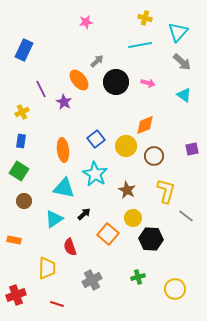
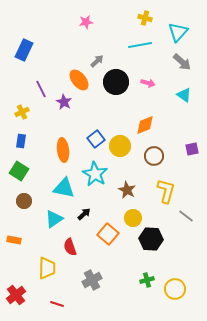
yellow circle at (126, 146): moved 6 px left
green cross at (138, 277): moved 9 px right, 3 px down
red cross at (16, 295): rotated 18 degrees counterclockwise
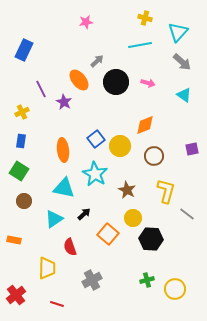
gray line at (186, 216): moved 1 px right, 2 px up
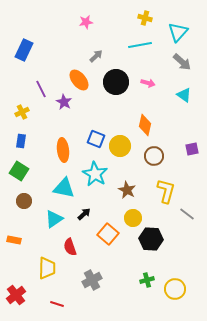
gray arrow at (97, 61): moved 1 px left, 5 px up
orange diamond at (145, 125): rotated 55 degrees counterclockwise
blue square at (96, 139): rotated 30 degrees counterclockwise
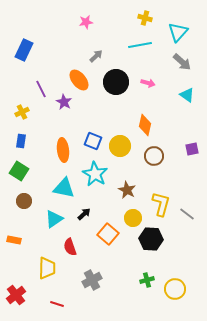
cyan triangle at (184, 95): moved 3 px right
blue square at (96, 139): moved 3 px left, 2 px down
yellow L-shape at (166, 191): moved 5 px left, 13 px down
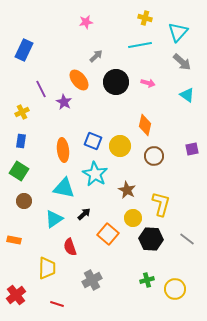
gray line at (187, 214): moved 25 px down
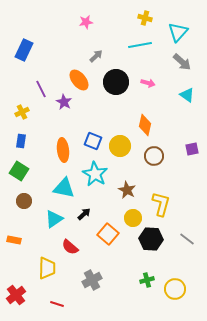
red semicircle at (70, 247): rotated 30 degrees counterclockwise
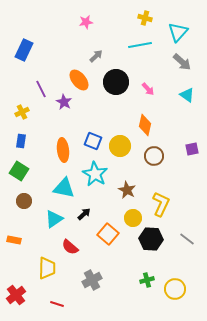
pink arrow at (148, 83): moved 6 px down; rotated 32 degrees clockwise
yellow L-shape at (161, 204): rotated 10 degrees clockwise
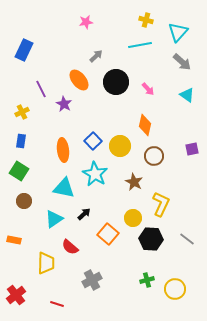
yellow cross at (145, 18): moved 1 px right, 2 px down
purple star at (64, 102): moved 2 px down
blue square at (93, 141): rotated 24 degrees clockwise
brown star at (127, 190): moved 7 px right, 8 px up
yellow trapezoid at (47, 268): moved 1 px left, 5 px up
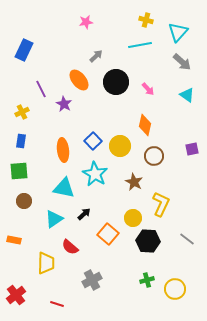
green square at (19, 171): rotated 36 degrees counterclockwise
black hexagon at (151, 239): moved 3 px left, 2 px down
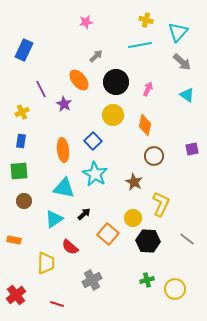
pink arrow at (148, 89): rotated 112 degrees counterclockwise
yellow circle at (120, 146): moved 7 px left, 31 px up
